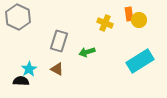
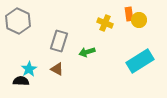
gray hexagon: moved 4 px down
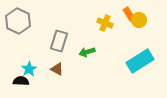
orange rectangle: rotated 24 degrees counterclockwise
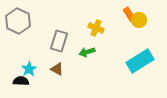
yellow cross: moved 9 px left, 5 px down
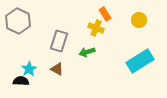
orange rectangle: moved 24 px left
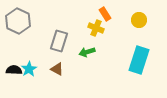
cyan rectangle: moved 1 px left, 1 px up; rotated 40 degrees counterclockwise
black semicircle: moved 7 px left, 11 px up
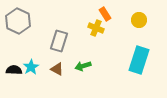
green arrow: moved 4 px left, 14 px down
cyan star: moved 2 px right, 2 px up
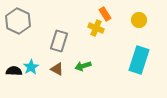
black semicircle: moved 1 px down
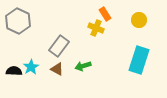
gray rectangle: moved 5 px down; rotated 20 degrees clockwise
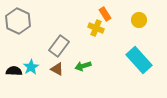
cyan rectangle: rotated 60 degrees counterclockwise
